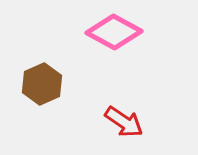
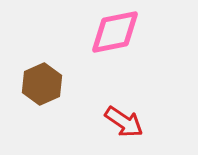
pink diamond: moved 1 px right; rotated 40 degrees counterclockwise
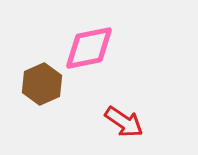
pink diamond: moved 26 px left, 16 px down
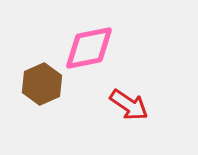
red arrow: moved 5 px right, 17 px up
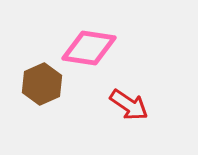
pink diamond: rotated 20 degrees clockwise
